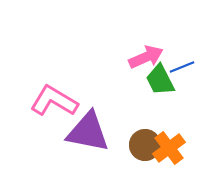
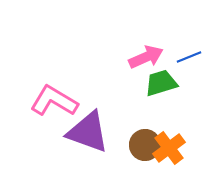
blue line: moved 7 px right, 10 px up
green trapezoid: moved 1 px right, 3 px down; rotated 100 degrees clockwise
purple triangle: rotated 9 degrees clockwise
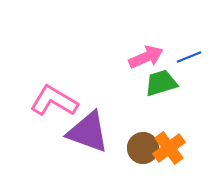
brown circle: moved 2 px left, 3 px down
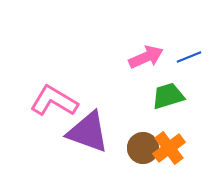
green trapezoid: moved 7 px right, 13 px down
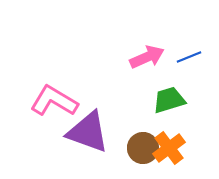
pink arrow: moved 1 px right
green trapezoid: moved 1 px right, 4 px down
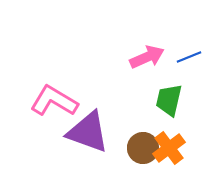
green trapezoid: rotated 60 degrees counterclockwise
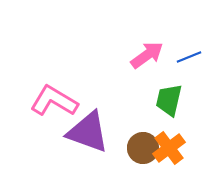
pink arrow: moved 2 px up; rotated 12 degrees counterclockwise
